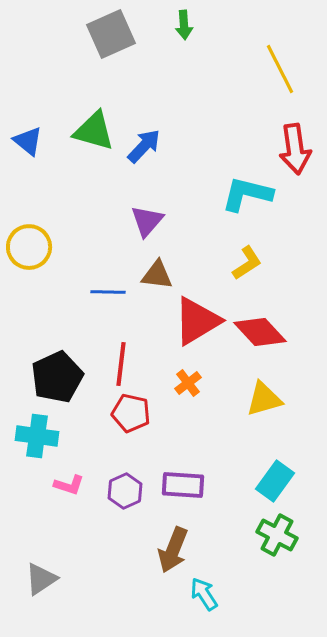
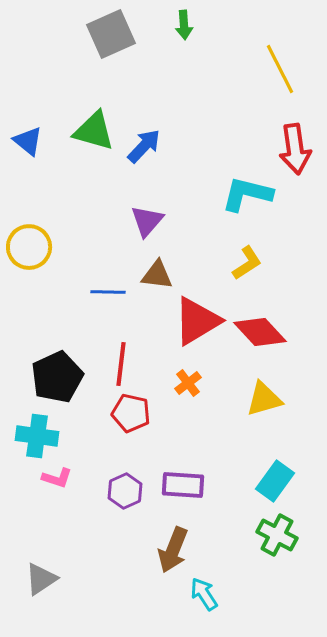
pink L-shape: moved 12 px left, 7 px up
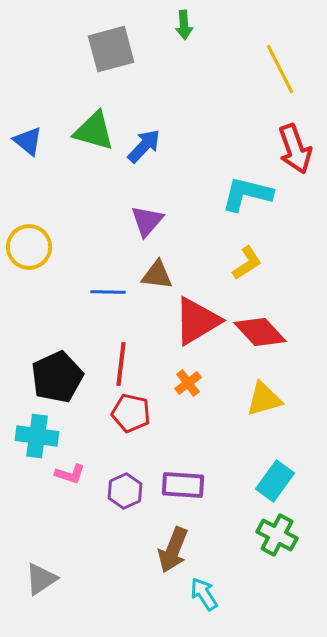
gray square: moved 15 px down; rotated 9 degrees clockwise
red arrow: rotated 12 degrees counterclockwise
pink L-shape: moved 13 px right, 4 px up
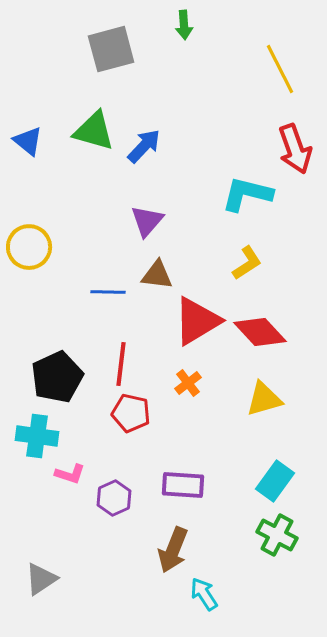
purple hexagon: moved 11 px left, 7 px down
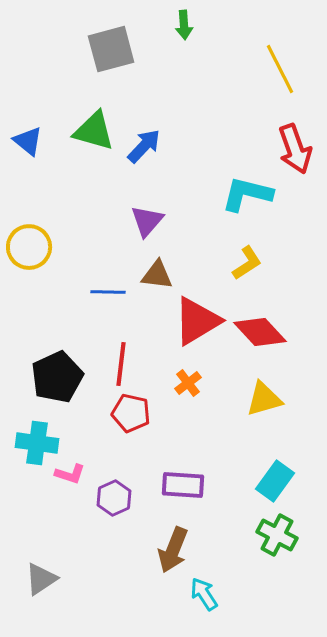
cyan cross: moved 7 px down
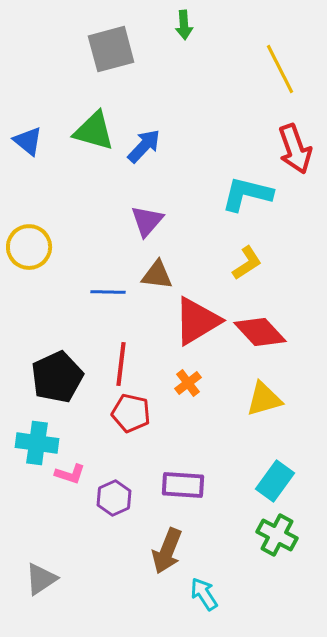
brown arrow: moved 6 px left, 1 px down
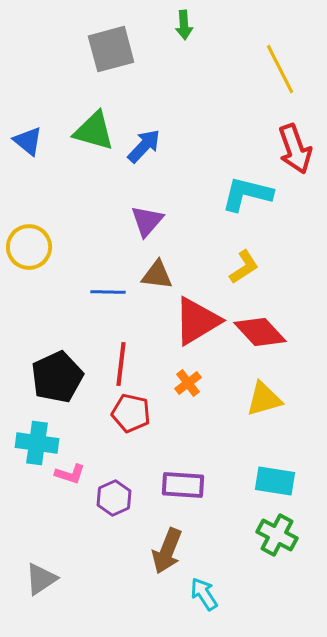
yellow L-shape: moved 3 px left, 4 px down
cyan rectangle: rotated 63 degrees clockwise
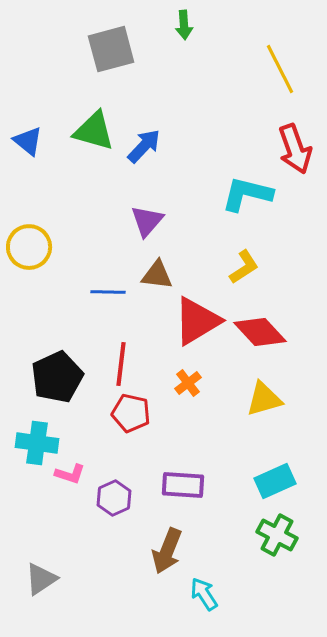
cyan rectangle: rotated 33 degrees counterclockwise
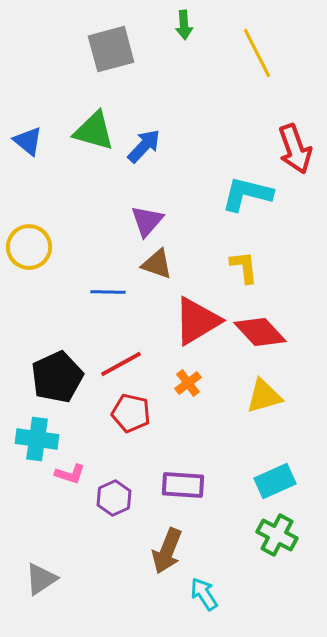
yellow line: moved 23 px left, 16 px up
yellow L-shape: rotated 63 degrees counterclockwise
brown triangle: moved 11 px up; rotated 12 degrees clockwise
red line: rotated 54 degrees clockwise
yellow triangle: moved 3 px up
cyan cross: moved 4 px up
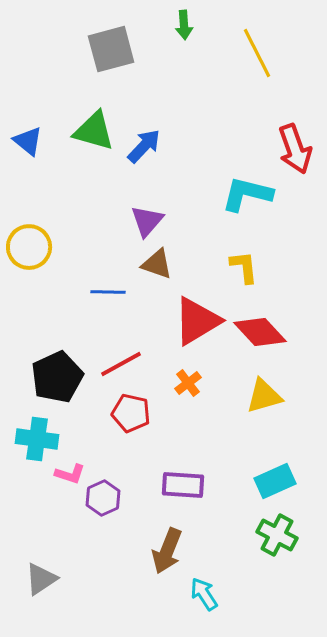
purple hexagon: moved 11 px left
